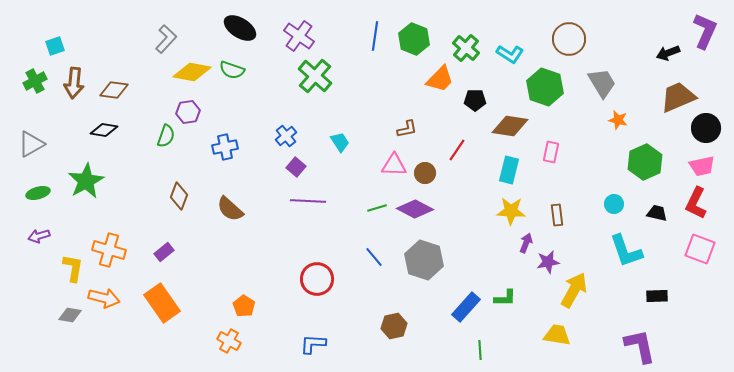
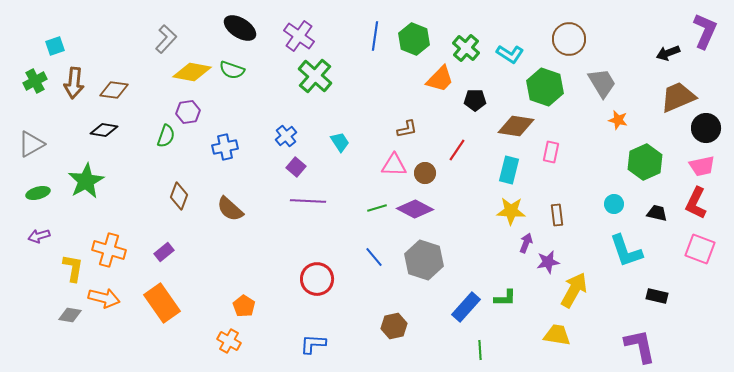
brown diamond at (510, 126): moved 6 px right
black rectangle at (657, 296): rotated 15 degrees clockwise
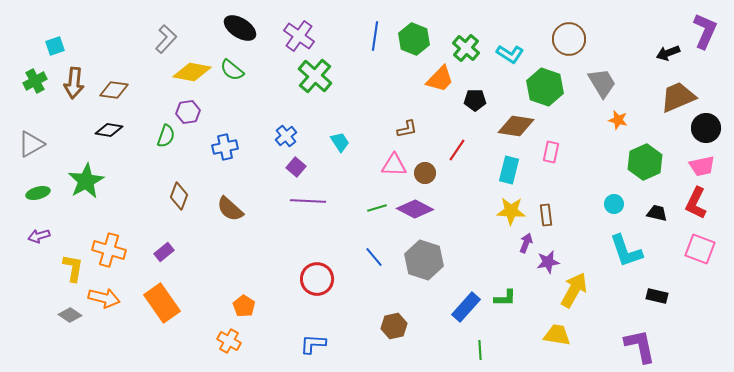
green semicircle at (232, 70): rotated 20 degrees clockwise
black diamond at (104, 130): moved 5 px right
brown rectangle at (557, 215): moved 11 px left
gray diamond at (70, 315): rotated 25 degrees clockwise
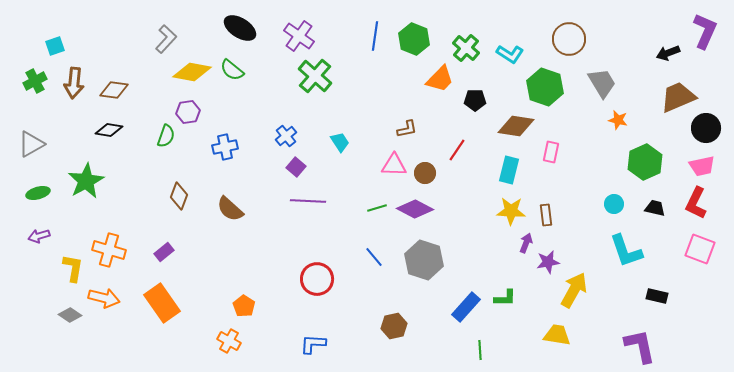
black trapezoid at (657, 213): moved 2 px left, 5 px up
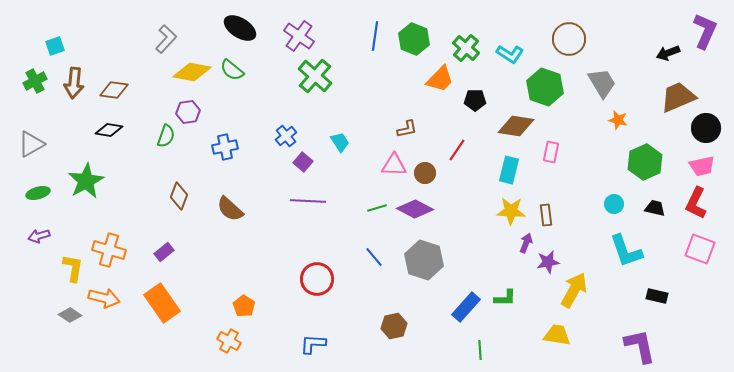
purple square at (296, 167): moved 7 px right, 5 px up
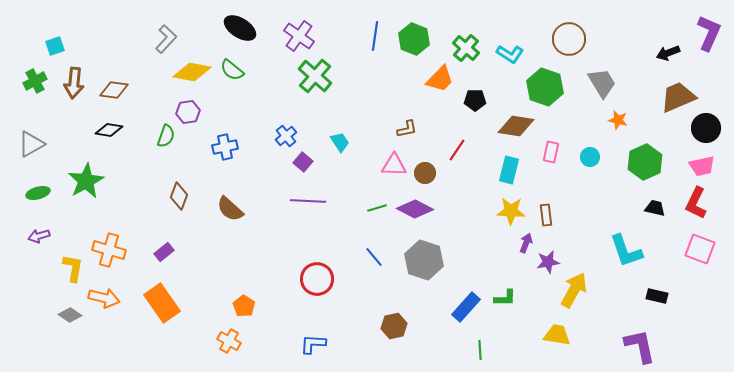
purple L-shape at (705, 31): moved 4 px right, 2 px down
cyan circle at (614, 204): moved 24 px left, 47 px up
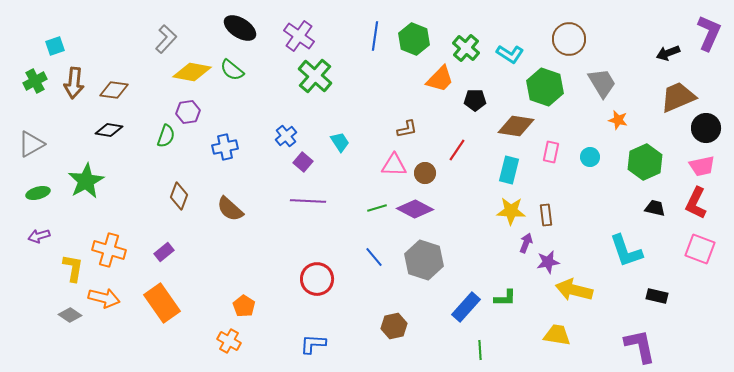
yellow arrow at (574, 290): rotated 105 degrees counterclockwise
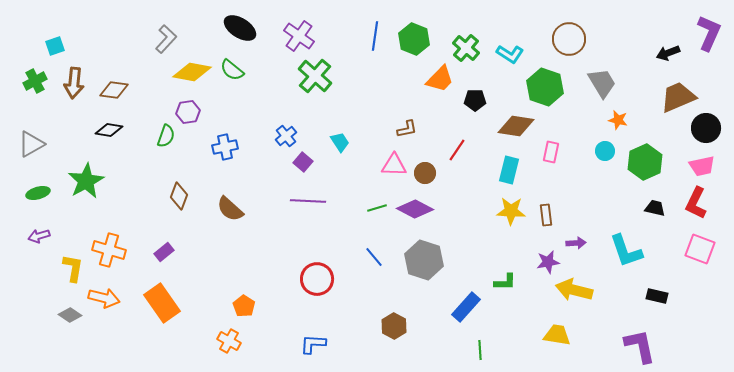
cyan circle at (590, 157): moved 15 px right, 6 px up
purple arrow at (526, 243): moved 50 px right; rotated 66 degrees clockwise
green L-shape at (505, 298): moved 16 px up
brown hexagon at (394, 326): rotated 20 degrees counterclockwise
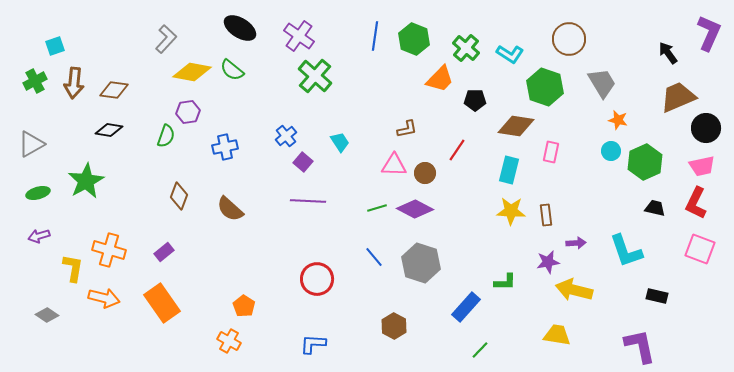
black arrow at (668, 53): rotated 75 degrees clockwise
cyan circle at (605, 151): moved 6 px right
gray hexagon at (424, 260): moved 3 px left, 3 px down
gray diamond at (70, 315): moved 23 px left
green line at (480, 350): rotated 48 degrees clockwise
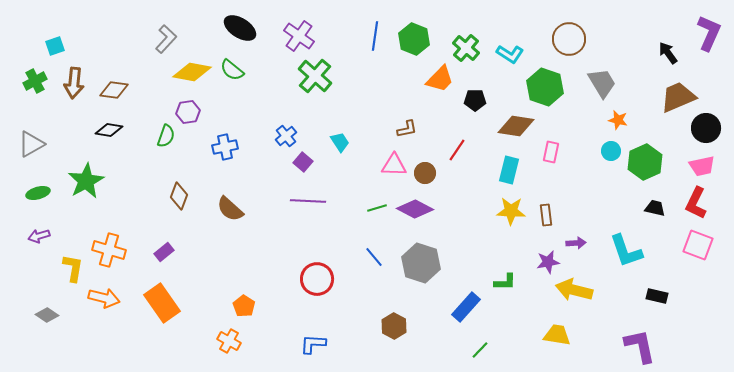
pink square at (700, 249): moved 2 px left, 4 px up
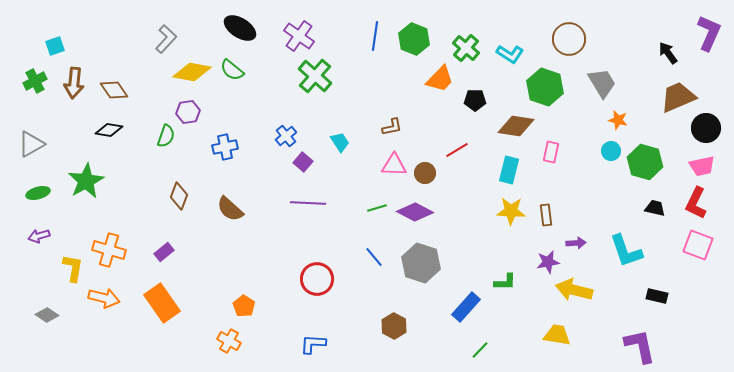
brown diamond at (114, 90): rotated 48 degrees clockwise
brown L-shape at (407, 129): moved 15 px left, 2 px up
red line at (457, 150): rotated 25 degrees clockwise
green hexagon at (645, 162): rotated 20 degrees counterclockwise
purple line at (308, 201): moved 2 px down
purple diamond at (415, 209): moved 3 px down
